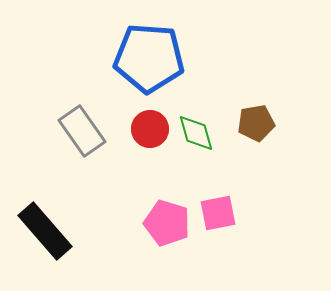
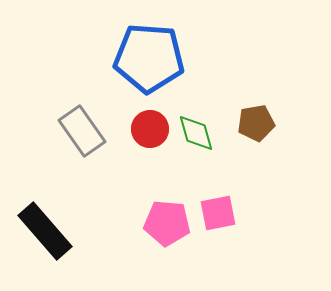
pink pentagon: rotated 12 degrees counterclockwise
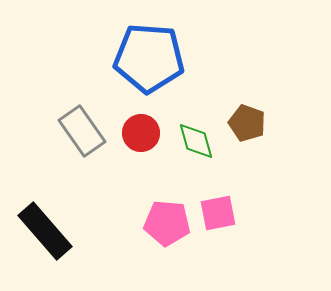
brown pentagon: moved 9 px left; rotated 30 degrees clockwise
red circle: moved 9 px left, 4 px down
green diamond: moved 8 px down
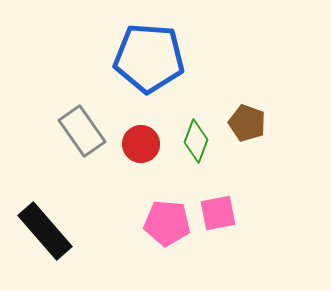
red circle: moved 11 px down
green diamond: rotated 36 degrees clockwise
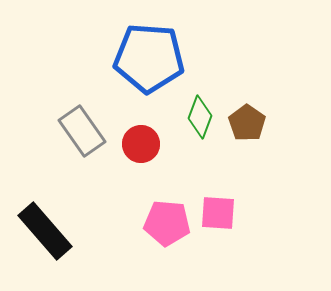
brown pentagon: rotated 15 degrees clockwise
green diamond: moved 4 px right, 24 px up
pink square: rotated 15 degrees clockwise
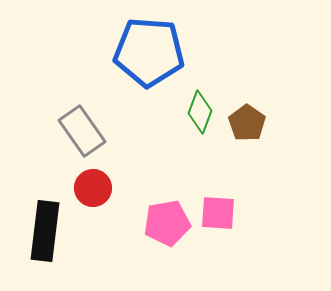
blue pentagon: moved 6 px up
green diamond: moved 5 px up
red circle: moved 48 px left, 44 px down
pink pentagon: rotated 15 degrees counterclockwise
black rectangle: rotated 48 degrees clockwise
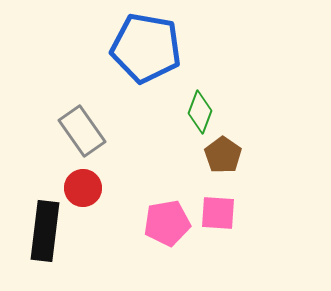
blue pentagon: moved 3 px left, 4 px up; rotated 6 degrees clockwise
brown pentagon: moved 24 px left, 32 px down
red circle: moved 10 px left
